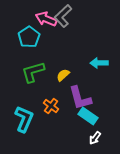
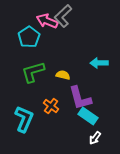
pink arrow: moved 1 px right, 2 px down
yellow semicircle: rotated 56 degrees clockwise
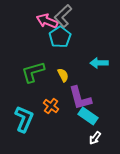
cyan pentagon: moved 31 px right
yellow semicircle: rotated 48 degrees clockwise
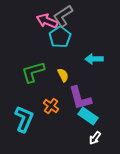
gray L-shape: rotated 10 degrees clockwise
cyan arrow: moved 5 px left, 4 px up
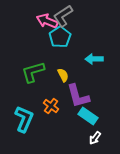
purple L-shape: moved 2 px left, 2 px up
